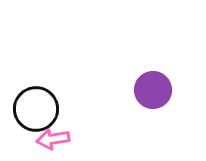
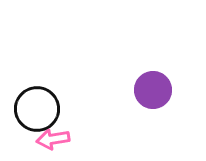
black circle: moved 1 px right
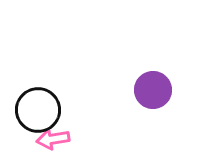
black circle: moved 1 px right, 1 px down
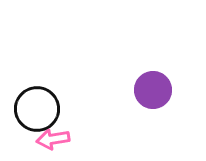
black circle: moved 1 px left, 1 px up
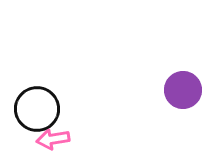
purple circle: moved 30 px right
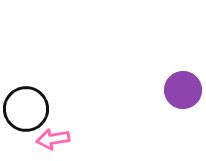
black circle: moved 11 px left
